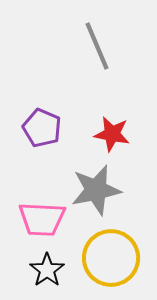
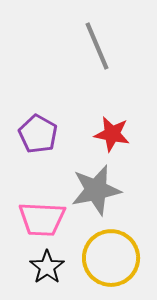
purple pentagon: moved 4 px left, 6 px down; rotated 6 degrees clockwise
black star: moved 3 px up
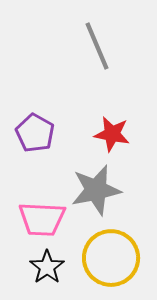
purple pentagon: moved 3 px left, 1 px up
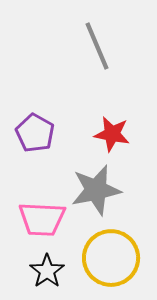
black star: moved 4 px down
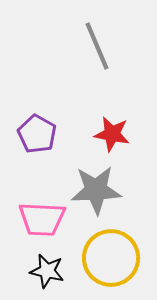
purple pentagon: moved 2 px right, 1 px down
gray star: rotated 9 degrees clockwise
black star: rotated 24 degrees counterclockwise
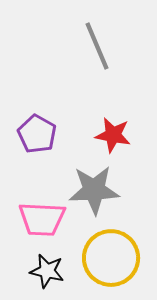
red star: moved 1 px right, 1 px down
gray star: moved 2 px left
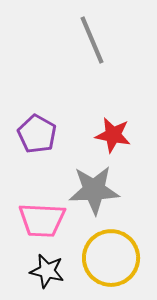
gray line: moved 5 px left, 6 px up
pink trapezoid: moved 1 px down
